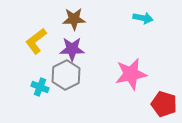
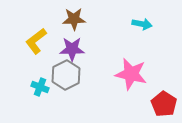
cyan arrow: moved 1 px left, 6 px down
pink star: rotated 24 degrees clockwise
red pentagon: rotated 15 degrees clockwise
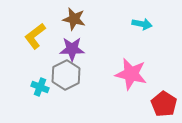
brown star: rotated 15 degrees clockwise
yellow L-shape: moved 1 px left, 5 px up
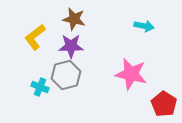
cyan arrow: moved 2 px right, 2 px down
yellow L-shape: moved 1 px down
purple star: moved 1 px left, 3 px up
gray hexagon: rotated 12 degrees clockwise
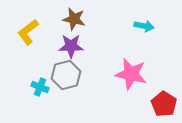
yellow L-shape: moved 7 px left, 5 px up
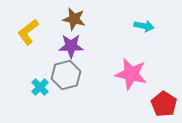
cyan cross: rotated 24 degrees clockwise
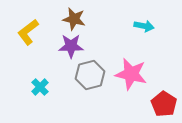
gray hexagon: moved 24 px right
